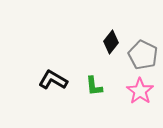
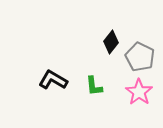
gray pentagon: moved 3 px left, 2 px down
pink star: moved 1 px left, 1 px down
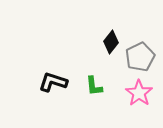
gray pentagon: rotated 20 degrees clockwise
black L-shape: moved 2 px down; rotated 12 degrees counterclockwise
pink star: moved 1 px down
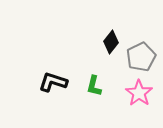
gray pentagon: moved 1 px right
green L-shape: rotated 20 degrees clockwise
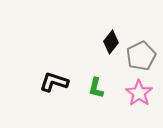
gray pentagon: moved 1 px up
black L-shape: moved 1 px right
green L-shape: moved 2 px right, 2 px down
